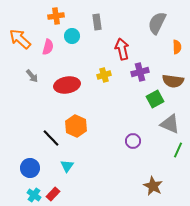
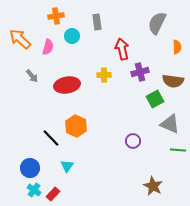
yellow cross: rotated 16 degrees clockwise
green line: rotated 70 degrees clockwise
cyan cross: moved 5 px up
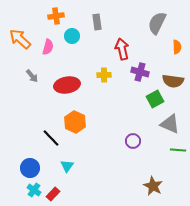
purple cross: rotated 30 degrees clockwise
orange hexagon: moved 1 px left, 4 px up
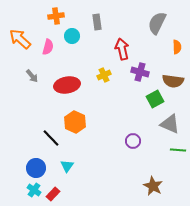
yellow cross: rotated 24 degrees counterclockwise
blue circle: moved 6 px right
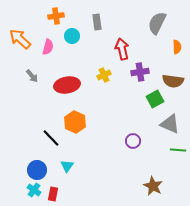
purple cross: rotated 24 degrees counterclockwise
blue circle: moved 1 px right, 2 px down
red rectangle: rotated 32 degrees counterclockwise
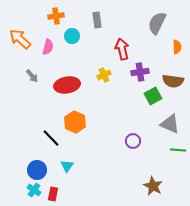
gray rectangle: moved 2 px up
green square: moved 2 px left, 3 px up
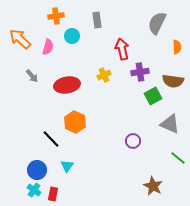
black line: moved 1 px down
green line: moved 8 px down; rotated 35 degrees clockwise
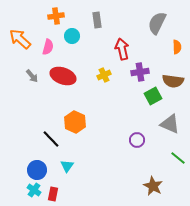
red ellipse: moved 4 px left, 9 px up; rotated 30 degrees clockwise
purple circle: moved 4 px right, 1 px up
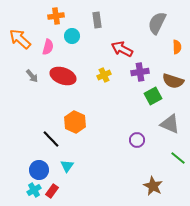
red arrow: rotated 50 degrees counterclockwise
brown semicircle: rotated 10 degrees clockwise
blue circle: moved 2 px right
cyan cross: rotated 24 degrees clockwise
red rectangle: moved 1 px left, 3 px up; rotated 24 degrees clockwise
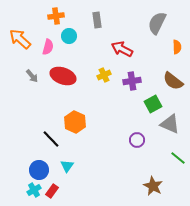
cyan circle: moved 3 px left
purple cross: moved 8 px left, 9 px down
brown semicircle: rotated 20 degrees clockwise
green square: moved 8 px down
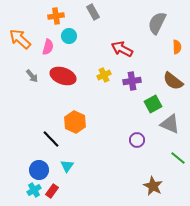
gray rectangle: moved 4 px left, 8 px up; rotated 21 degrees counterclockwise
